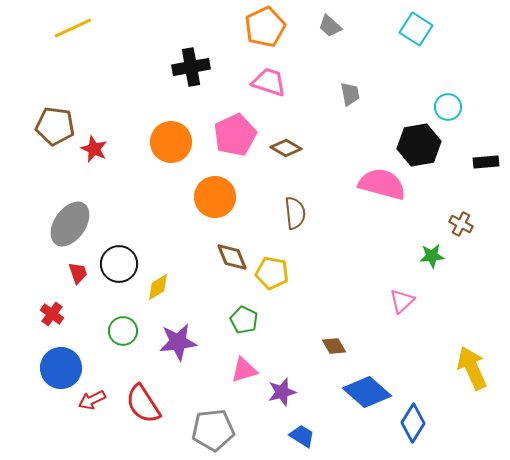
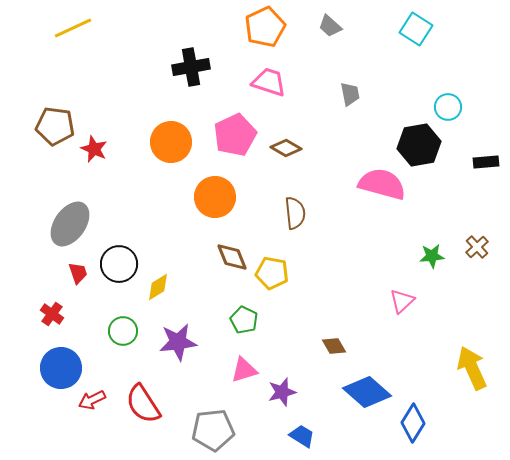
brown cross at (461, 224): moved 16 px right, 23 px down; rotated 20 degrees clockwise
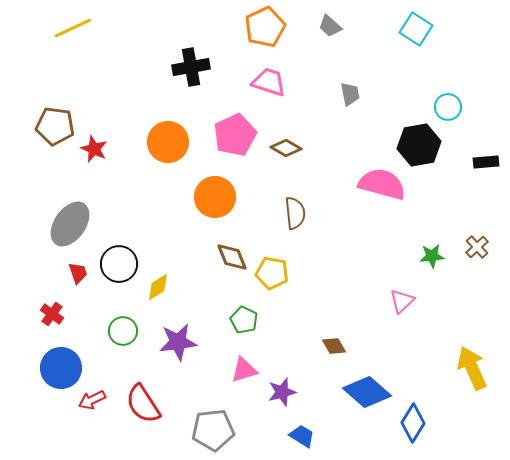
orange circle at (171, 142): moved 3 px left
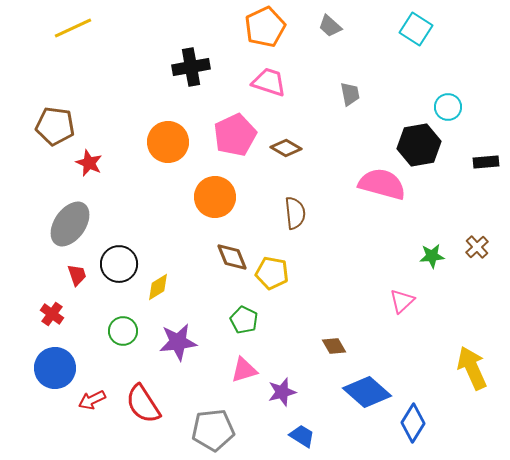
red star at (94, 149): moved 5 px left, 14 px down
red trapezoid at (78, 273): moved 1 px left, 2 px down
blue circle at (61, 368): moved 6 px left
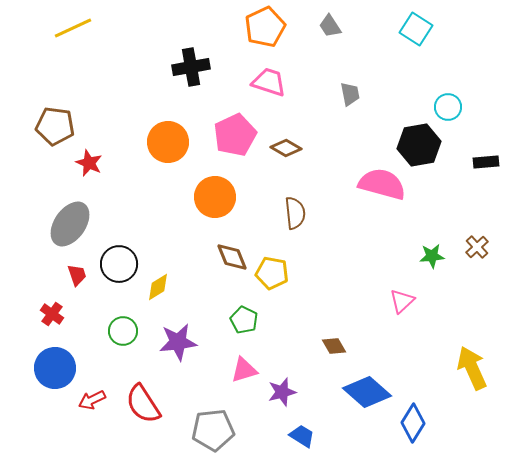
gray trapezoid at (330, 26): rotated 15 degrees clockwise
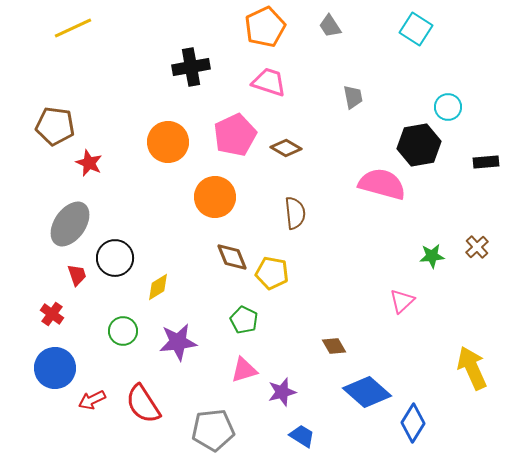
gray trapezoid at (350, 94): moved 3 px right, 3 px down
black circle at (119, 264): moved 4 px left, 6 px up
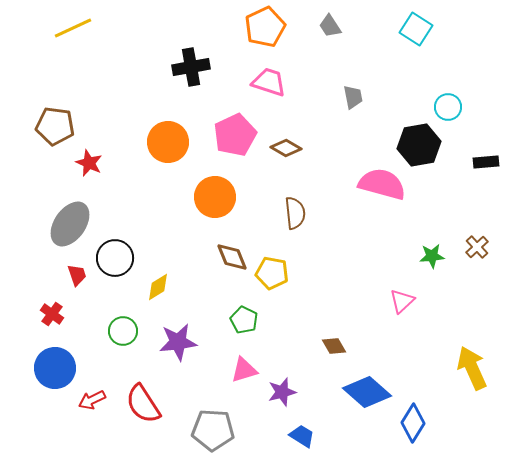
gray pentagon at (213, 430): rotated 9 degrees clockwise
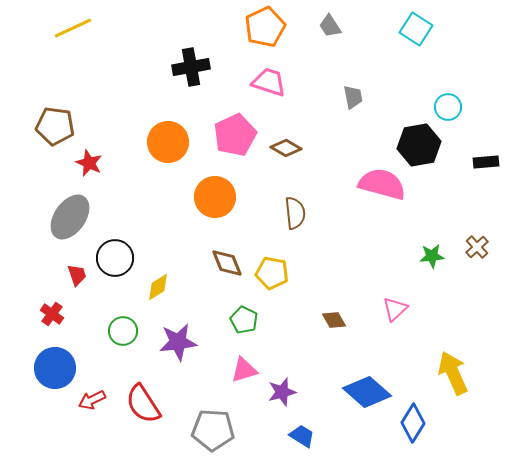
gray ellipse at (70, 224): moved 7 px up
brown diamond at (232, 257): moved 5 px left, 6 px down
pink triangle at (402, 301): moved 7 px left, 8 px down
brown diamond at (334, 346): moved 26 px up
yellow arrow at (472, 368): moved 19 px left, 5 px down
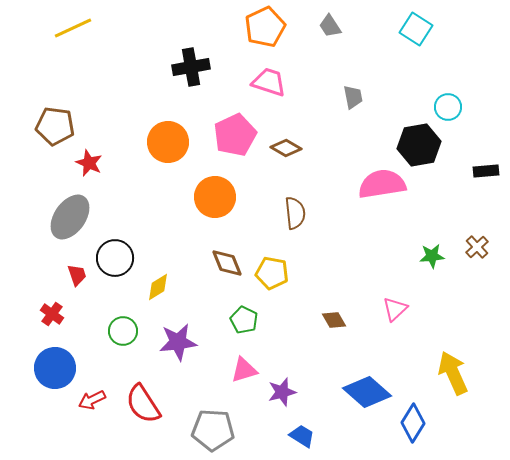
black rectangle at (486, 162): moved 9 px down
pink semicircle at (382, 184): rotated 24 degrees counterclockwise
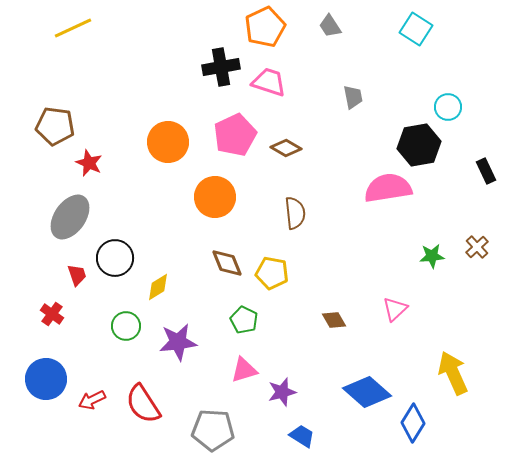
black cross at (191, 67): moved 30 px right
black rectangle at (486, 171): rotated 70 degrees clockwise
pink semicircle at (382, 184): moved 6 px right, 4 px down
green circle at (123, 331): moved 3 px right, 5 px up
blue circle at (55, 368): moved 9 px left, 11 px down
